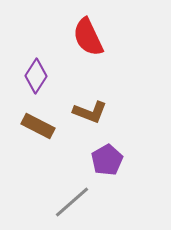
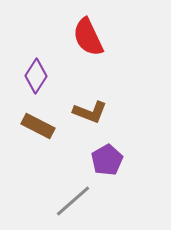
gray line: moved 1 px right, 1 px up
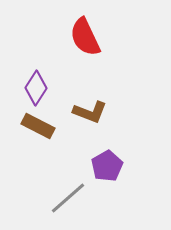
red semicircle: moved 3 px left
purple diamond: moved 12 px down
purple pentagon: moved 6 px down
gray line: moved 5 px left, 3 px up
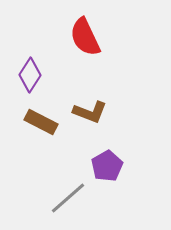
purple diamond: moved 6 px left, 13 px up
brown rectangle: moved 3 px right, 4 px up
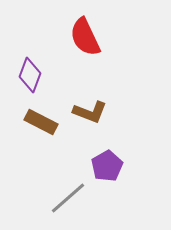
purple diamond: rotated 12 degrees counterclockwise
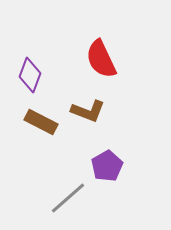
red semicircle: moved 16 px right, 22 px down
brown L-shape: moved 2 px left, 1 px up
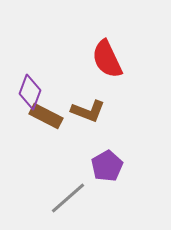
red semicircle: moved 6 px right
purple diamond: moved 17 px down
brown rectangle: moved 5 px right, 6 px up
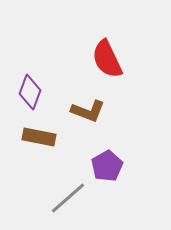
brown rectangle: moved 7 px left, 21 px down; rotated 16 degrees counterclockwise
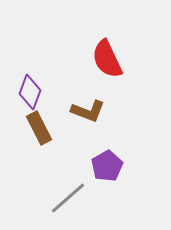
brown rectangle: moved 9 px up; rotated 52 degrees clockwise
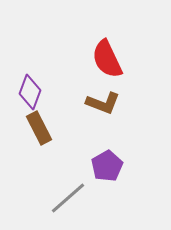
brown L-shape: moved 15 px right, 8 px up
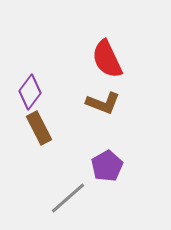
purple diamond: rotated 16 degrees clockwise
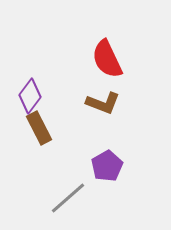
purple diamond: moved 4 px down
